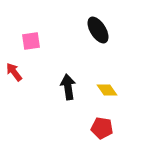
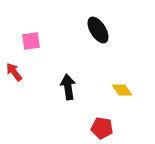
yellow diamond: moved 15 px right
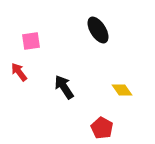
red arrow: moved 5 px right
black arrow: moved 4 px left; rotated 25 degrees counterclockwise
red pentagon: rotated 20 degrees clockwise
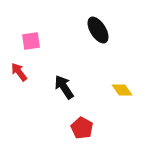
red pentagon: moved 20 px left
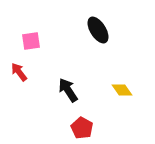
black arrow: moved 4 px right, 3 px down
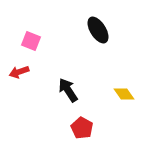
pink square: rotated 30 degrees clockwise
red arrow: rotated 72 degrees counterclockwise
yellow diamond: moved 2 px right, 4 px down
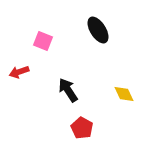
pink square: moved 12 px right
yellow diamond: rotated 10 degrees clockwise
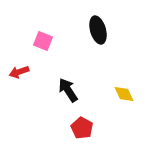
black ellipse: rotated 16 degrees clockwise
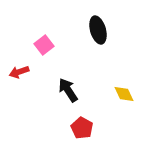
pink square: moved 1 px right, 4 px down; rotated 30 degrees clockwise
